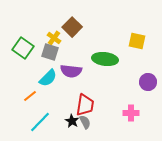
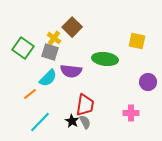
orange line: moved 2 px up
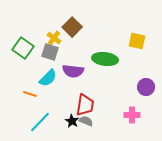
purple semicircle: moved 2 px right
purple circle: moved 2 px left, 5 px down
orange line: rotated 56 degrees clockwise
pink cross: moved 1 px right, 2 px down
gray semicircle: moved 1 px right, 1 px up; rotated 40 degrees counterclockwise
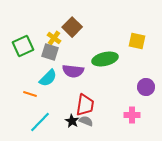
green square: moved 2 px up; rotated 30 degrees clockwise
green ellipse: rotated 20 degrees counterclockwise
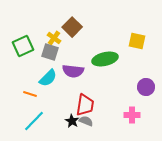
cyan line: moved 6 px left, 1 px up
